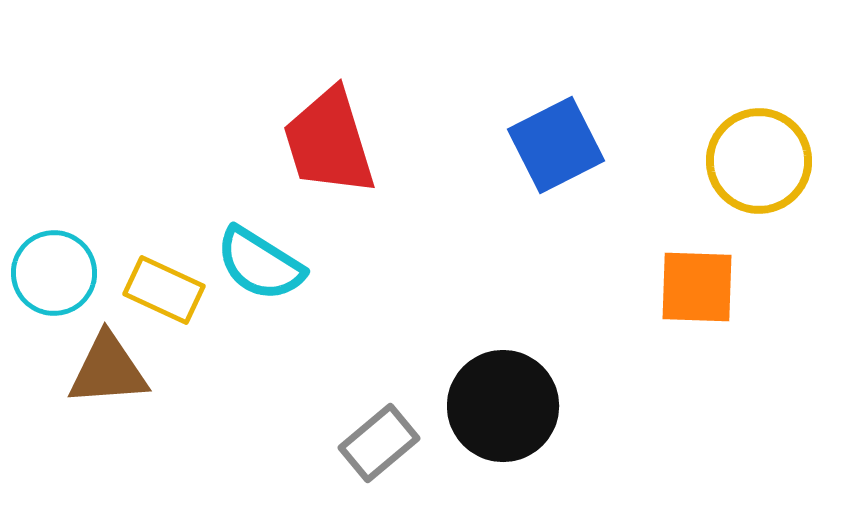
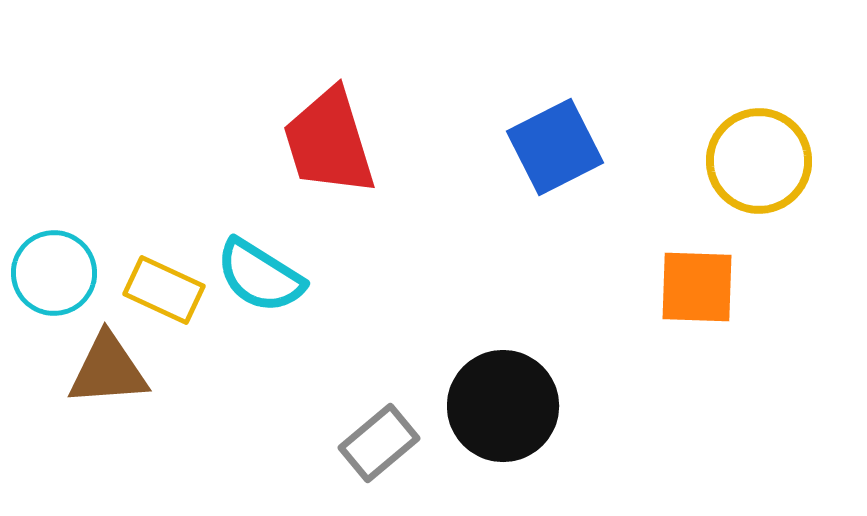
blue square: moved 1 px left, 2 px down
cyan semicircle: moved 12 px down
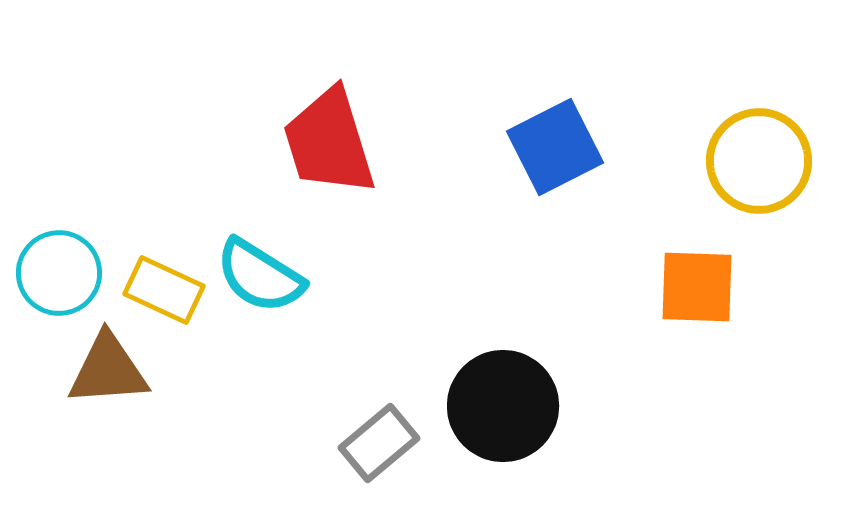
cyan circle: moved 5 px right
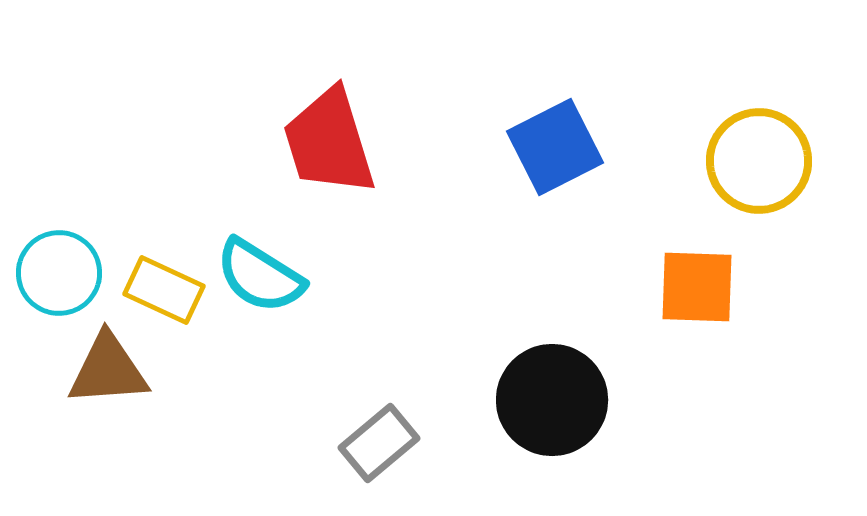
black circle: moved 49 px right, 6 px up
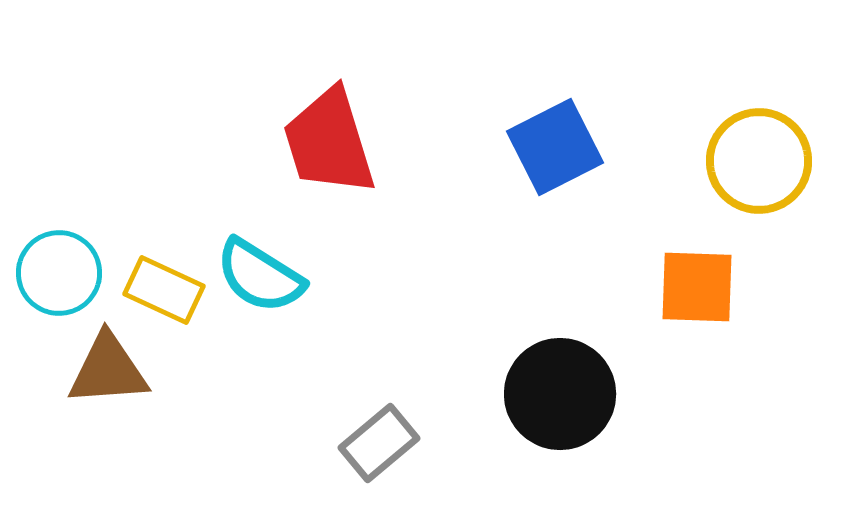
black circle: moved 8 px right, 6 px up
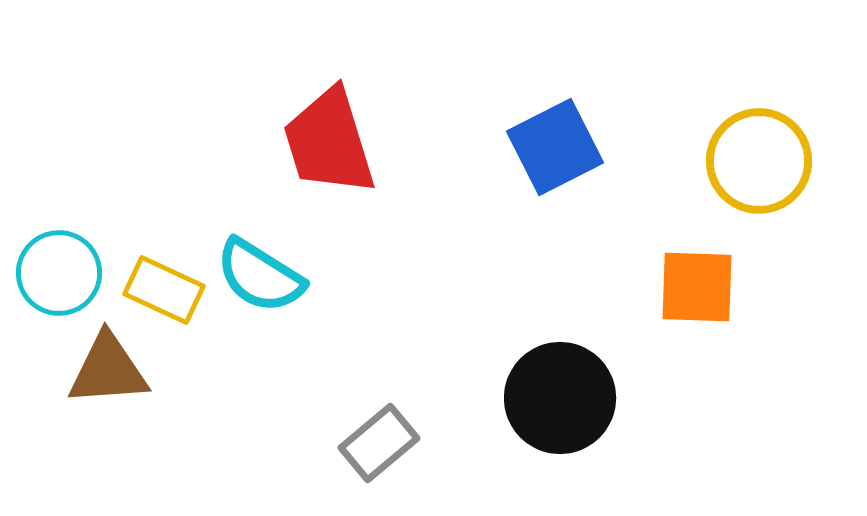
black circle: moved 4 px down
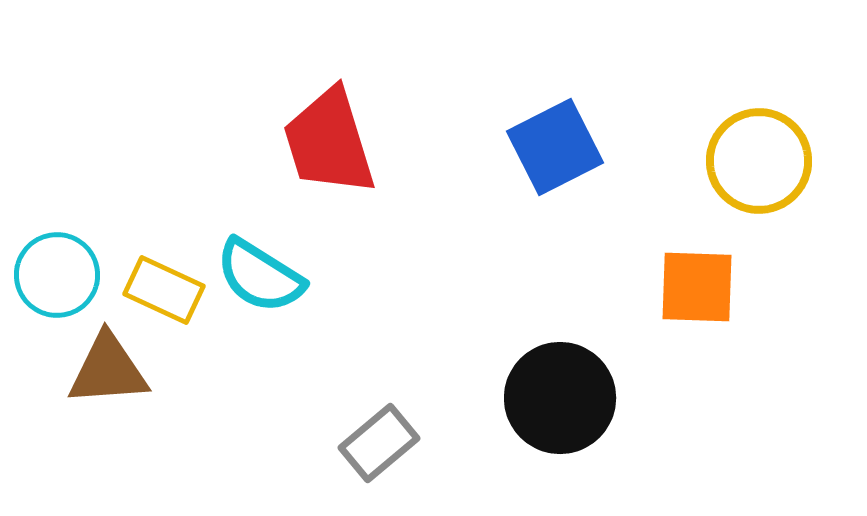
cyan circle: moved 2 px left, 2 px down
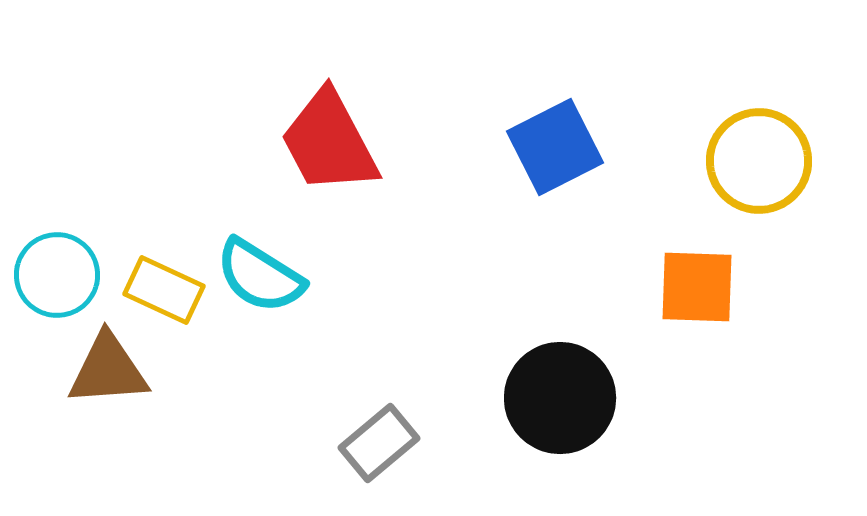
red trapezoid: rotated 11 degrees counterclockwise
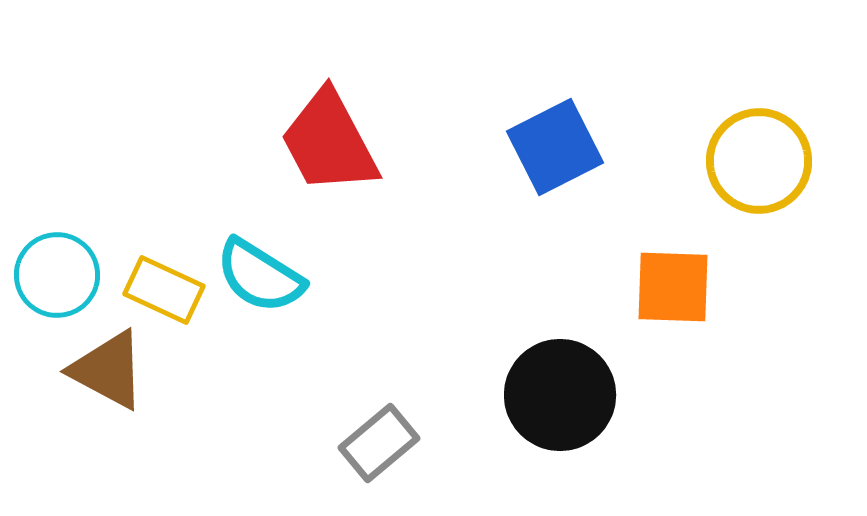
orange square: moved 24 px left
brown triangle: rotated 32 degrees clockwise
black circle: moved 3 px up
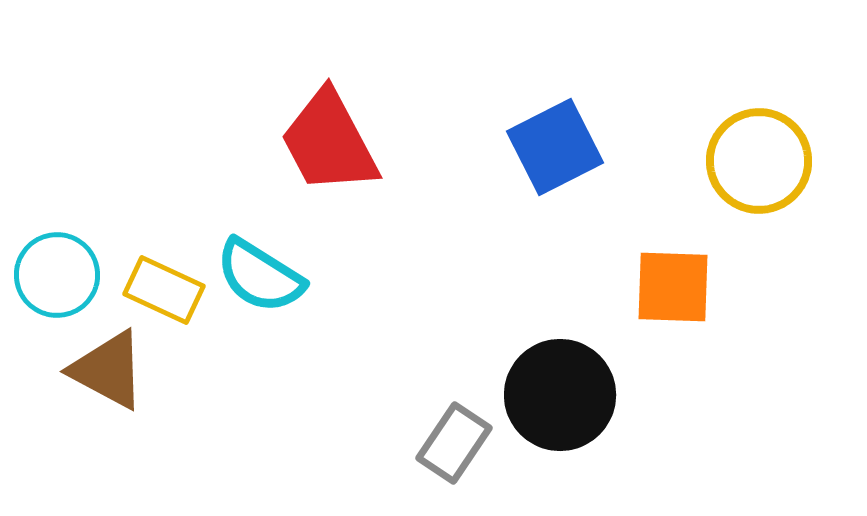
gray rectangle: moved 75 px right; rotated 16 degrees counterclockwise
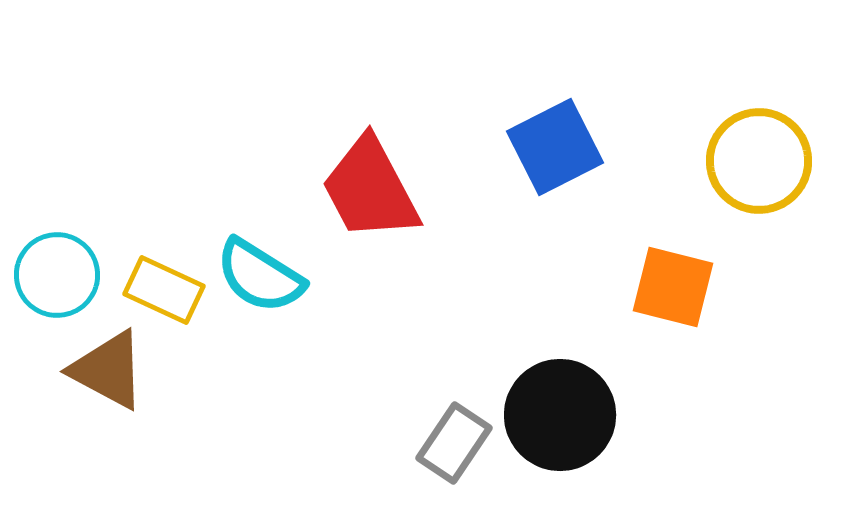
red trapezoid: moved 41 px right, 47 px down
orange square: rotated 12 degrees clockwise
black circle: moved 20 px down
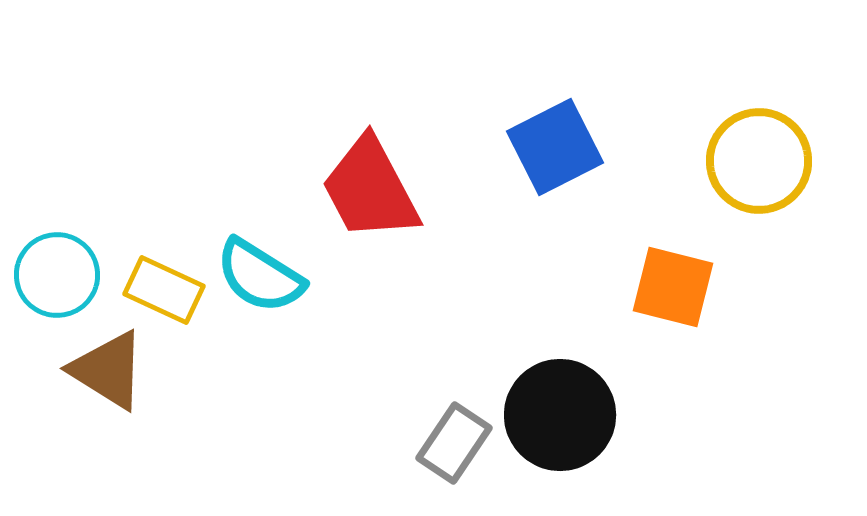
brown triangle: rotated 4 degrees clockwise
